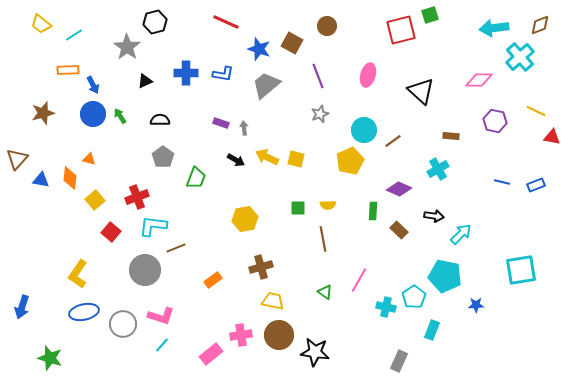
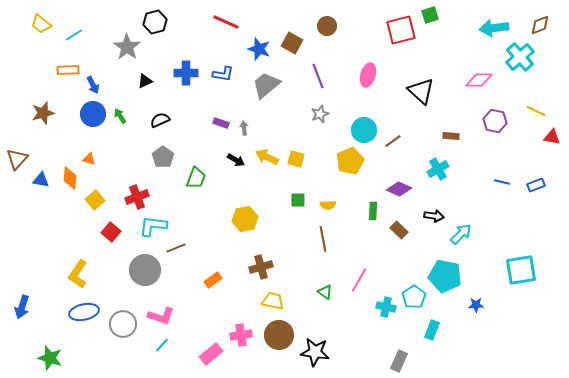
black semicircle at (160, 120): rotated 24 degrees counterclockwise
green square at (298, 208): moved 8 px up
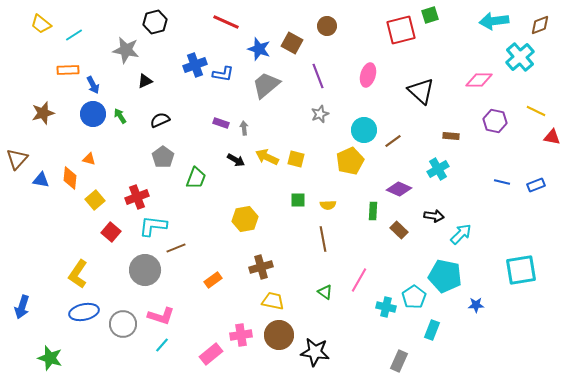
cyan arrow at (494, 28): moved 7 px up
gray star at (127, 47): moved 1 px left, 3 px down; rotated 24 degrees counterclockwise
blue cross at (186, 73): moved 9 px right, 8 px up; rotated 20 degrees counterclockwise
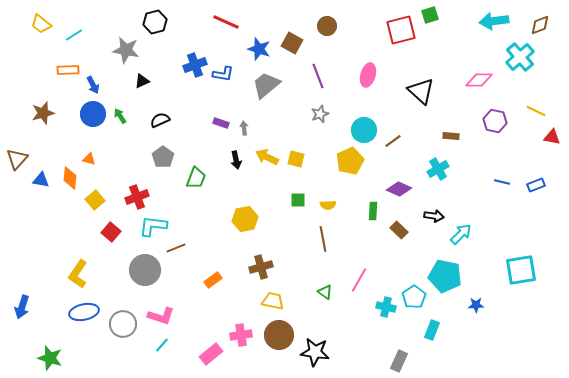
black triangle at (145, 81): moved 3 px left
black arrow at (236, 160): rotated 48 degrees clockwise
